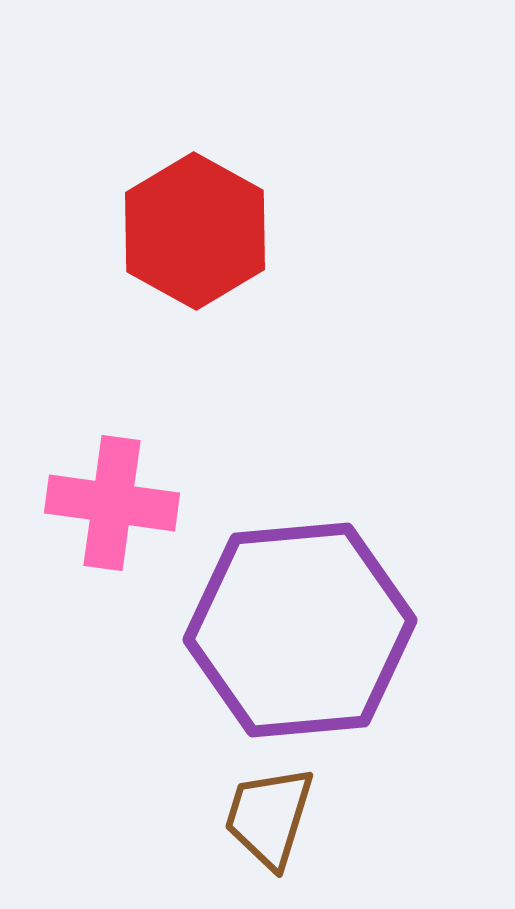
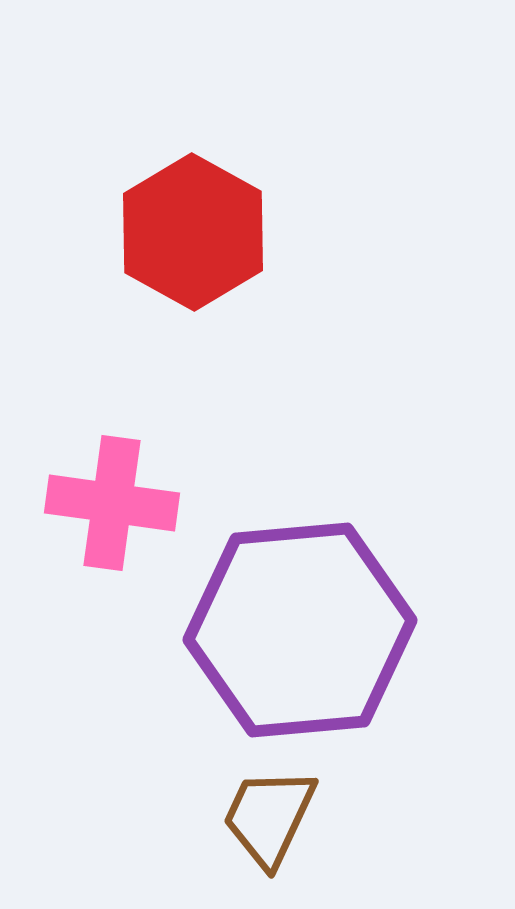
red hexagon: moved 2 px left, 1 px down
brown trapezoid: rotated 8 degrees clockwise
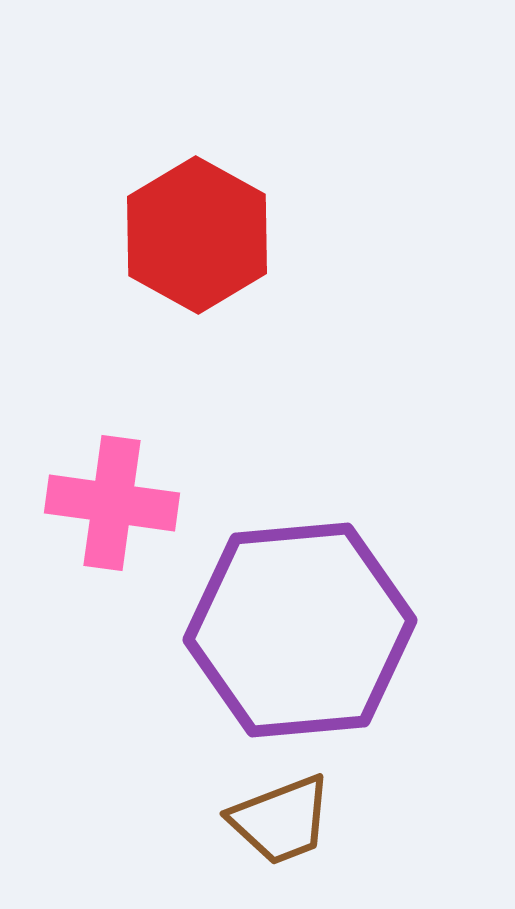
red hexagon: moved 4 px right, 3 px down
brown trapezoid: moved 12 px right, 3 px down; rotated 136 degrees counterclockwise
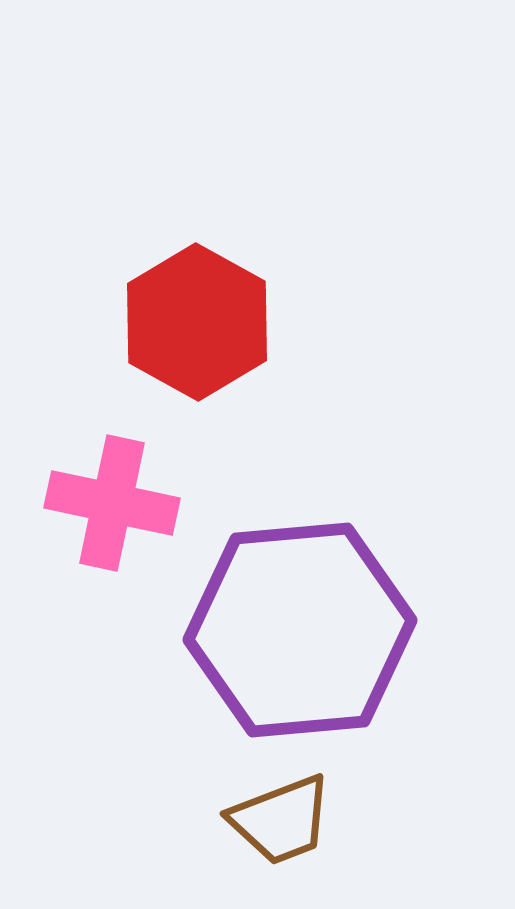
red hexagon: moved 87 px down
pink cross: rotated 4 degrees clockwise
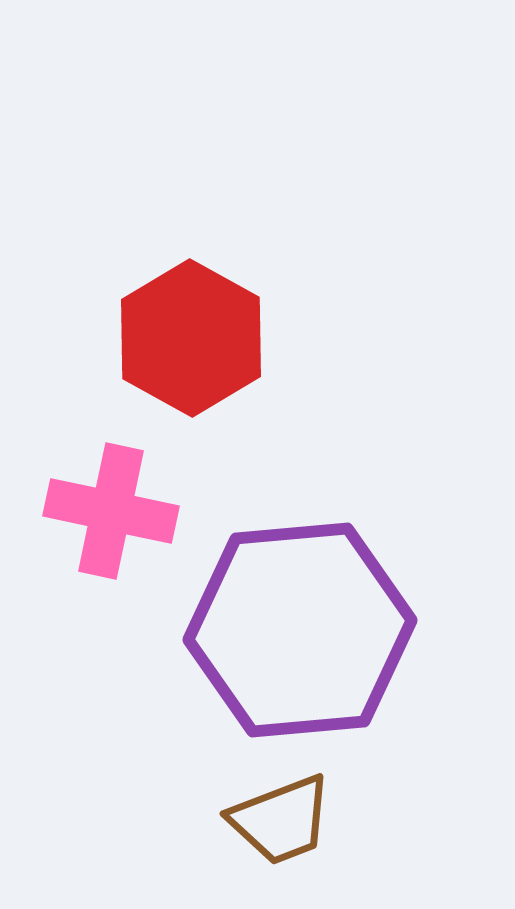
red hexagon: moved 6 px left, 16 px down
pink cross: moved 1 px left, 8 px down
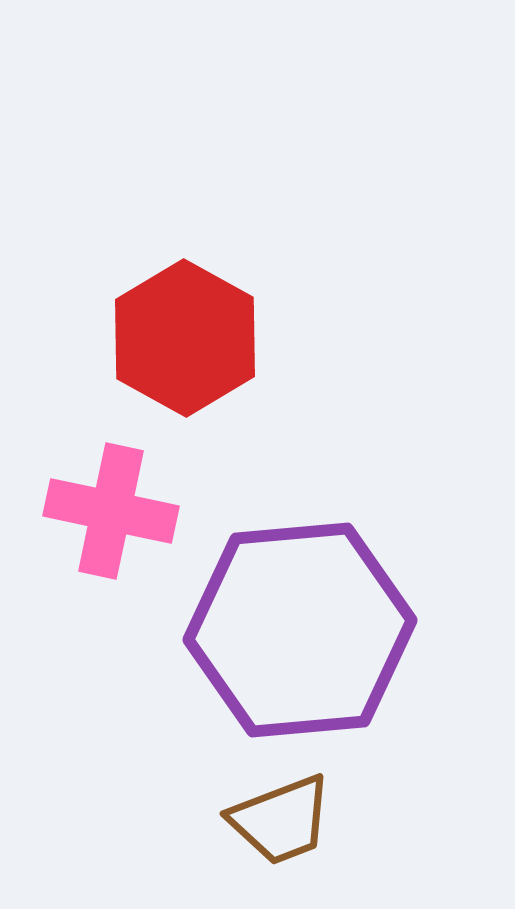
red hexagon: moved 6 px left
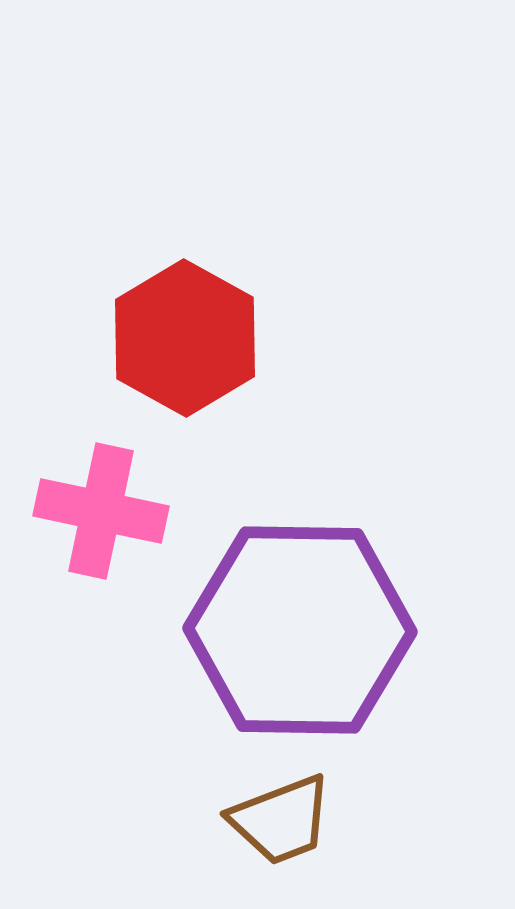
pink cross: moved 10 px left
purple hexagon: rotated 6 degrees clockwise
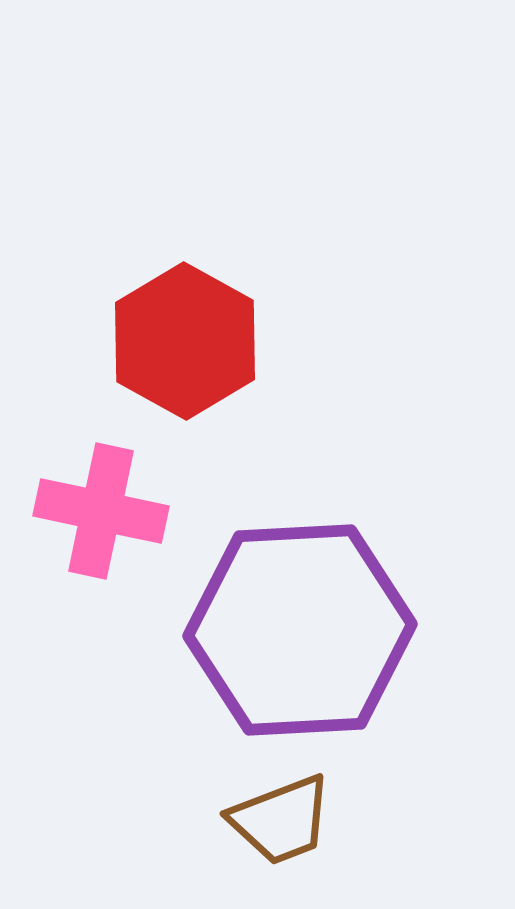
red hexagon: moved 3 px down
purple hexagon: rotated 4 degrees counterclockwise
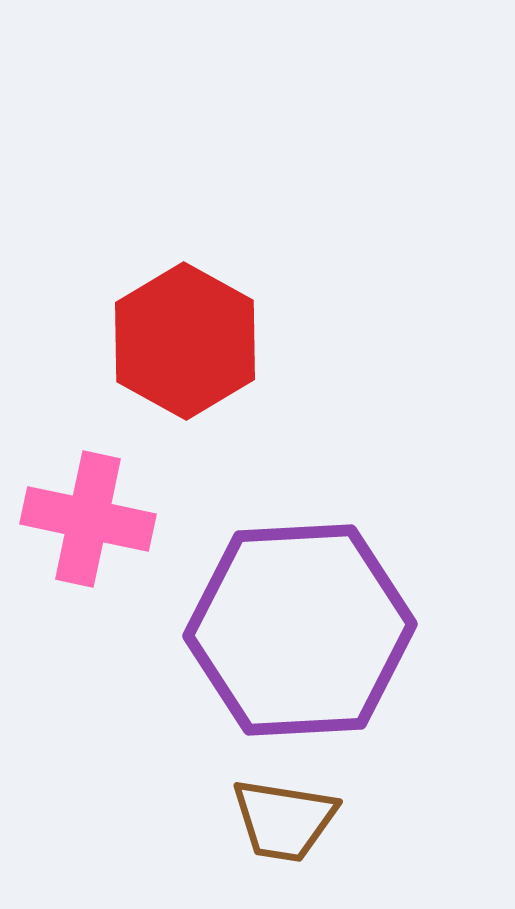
pink cross: moved 13 px left, 8 px down
brown trapezoid: moved 3 px right; rotated 30 degrees clockwise
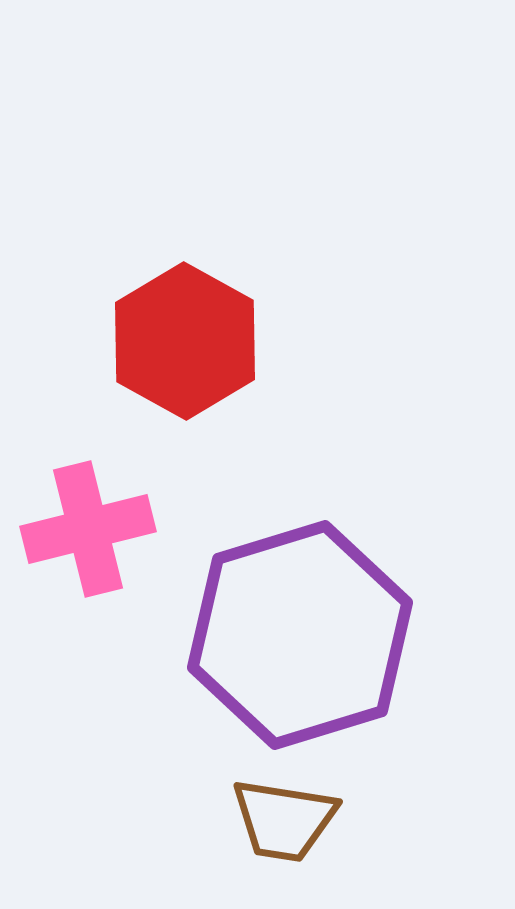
pink cross: moved 10 px down; rotated 26 degrees counterclockwise
purple hexagon: moved 5 px down; rotated 14 degrees counterclockwise
